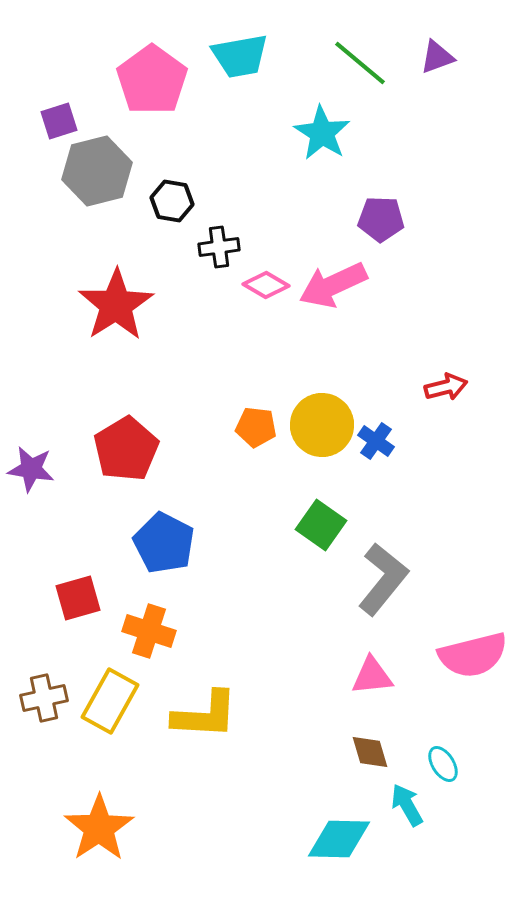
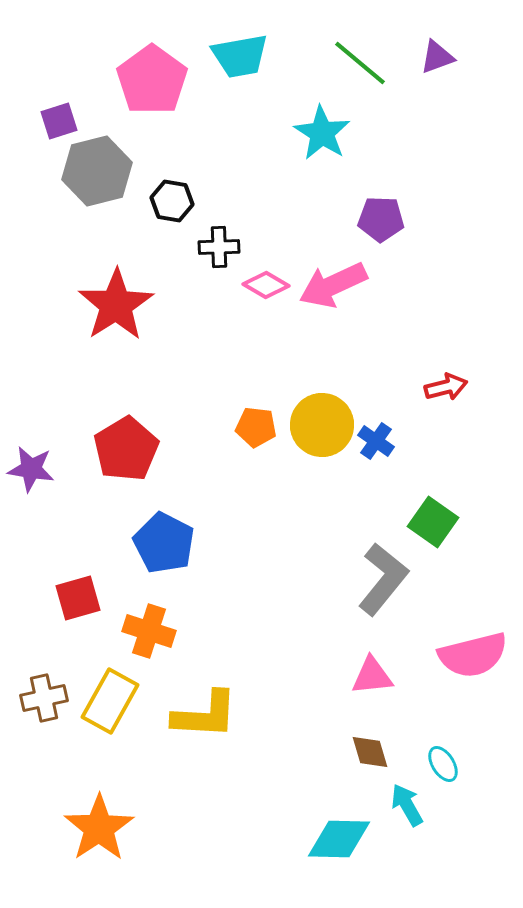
black cross: rotated 6 degrees clockwise
green square: moved 112 px right, 3 px up
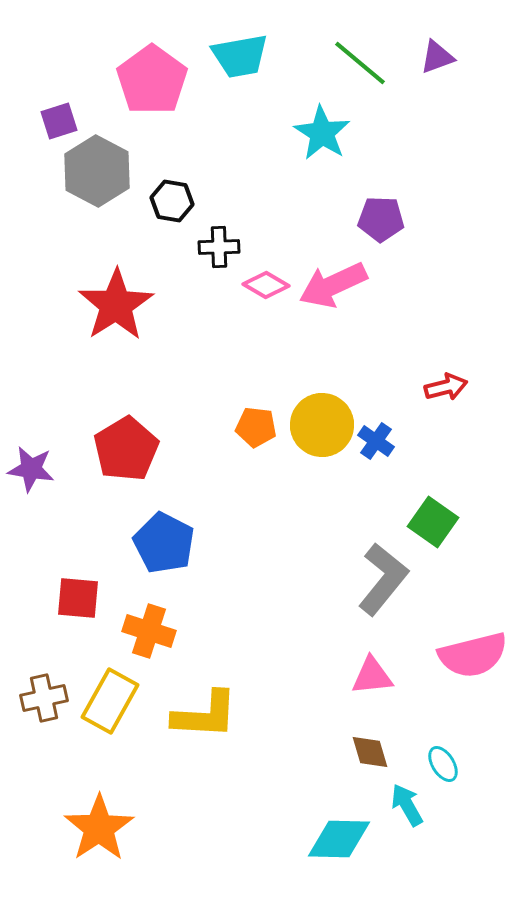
gray hexagon: rotated 18 degrees counterclockwise
red square: rotated 21 degrees clockwise
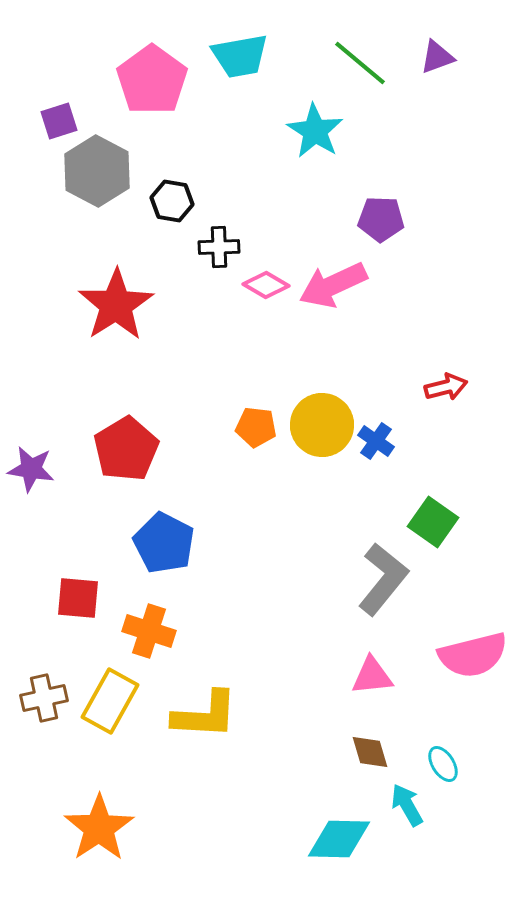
cyan star: moved 7 px left, 2 px up
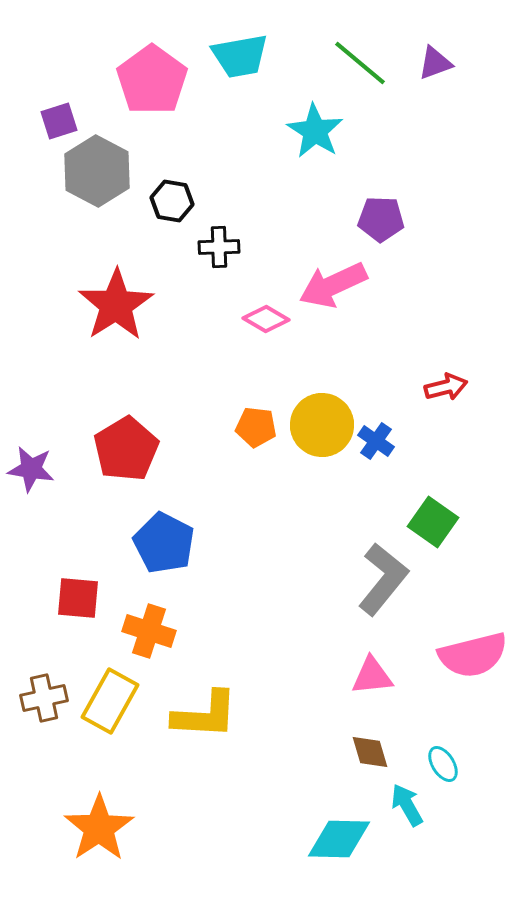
purple triangle: moved 2 px left, 6 px down
pink diamond: moved 34 px down
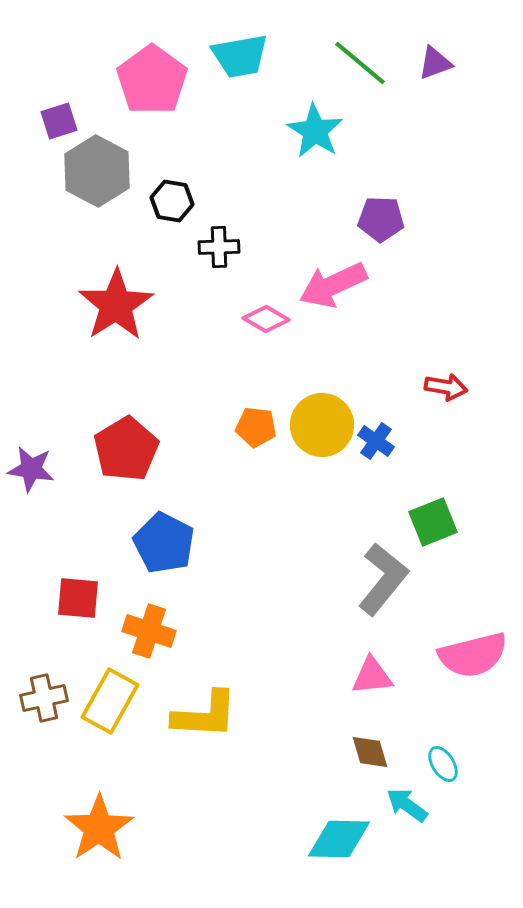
red arrow: rotated 24 degrees clockwise
green square: rotated 33 degrees clockwise
cyan arrow: rotated 24 degrees counterclockwise
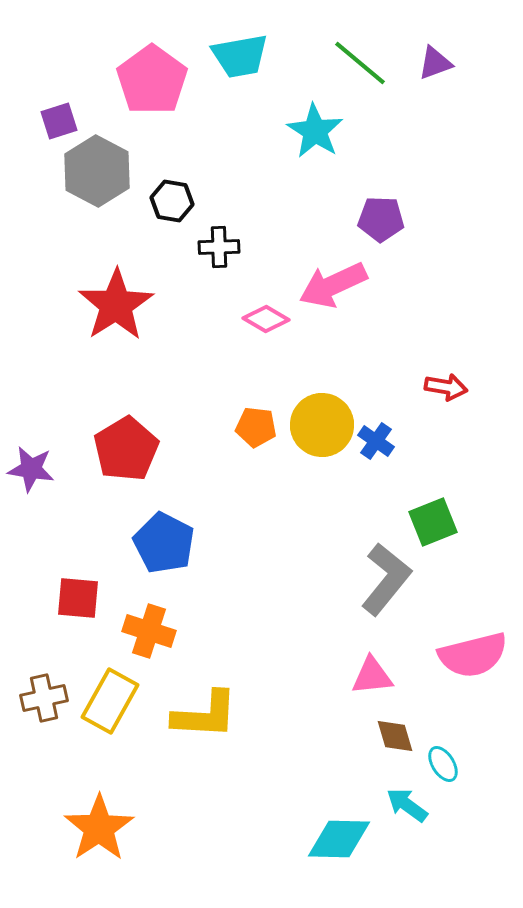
gray L-shape: moved 3 px right
brown diamond: moved 25 px right, 16 px up
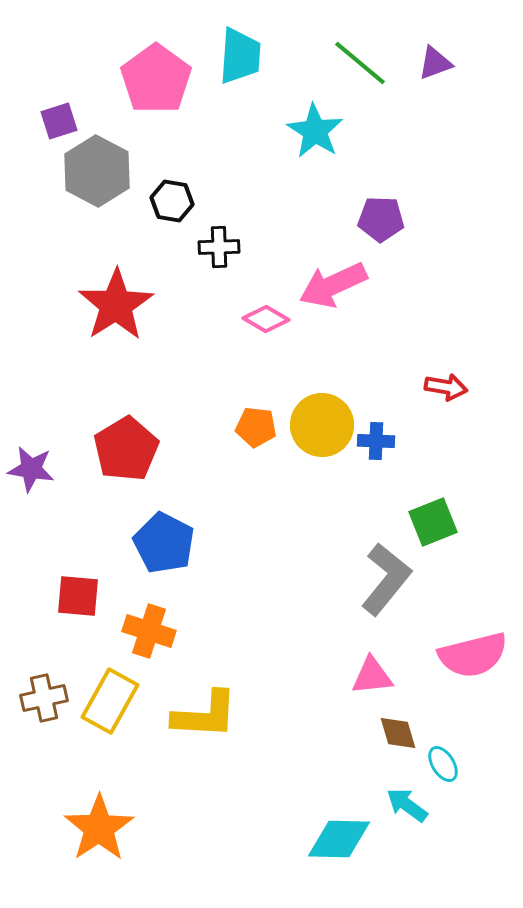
cyan trapezoid: rotated 76 degrees counterclockwise
pink pentagon: moved 4 px right, 1 px up
blue cross: rotated 33 degrees counterclockwise
red square: moved 2 px up
brown diamond: moved 3 px right, 3 px up
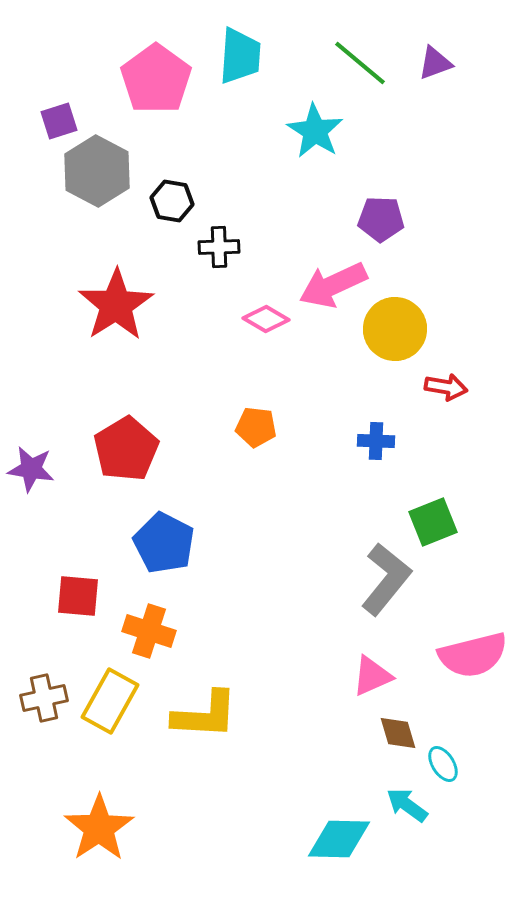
yellow circle: moved 73 px right, 96 px up
pink triangle: rotated 18 degrees counterclockwise
